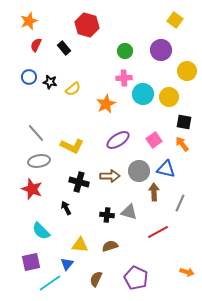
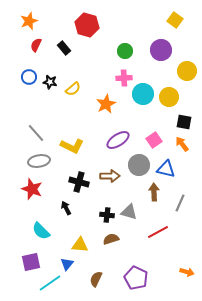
gray circle at (139, 171): moved 6 px up
brown semicircle at (110, 246): moved 1 px right, 7 px up
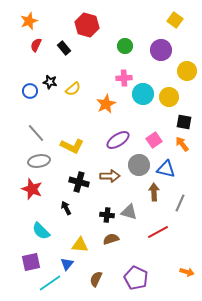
green circle at (125, 51): moved 5 px up
blue circle at (29, 77): moved 1 px right, 14 px down
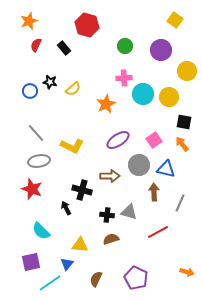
black cross at (79, 182): moved 3 px right, 8 px down
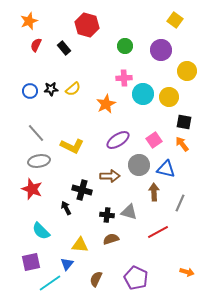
black star at (50, 82): moved 1 px right, 7 px down; rotated 16 degrees counterclockwise
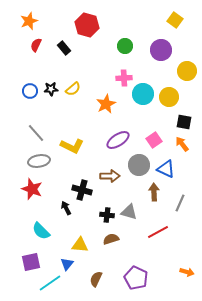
blue triangle at (166, 169): rotated 12 degrees clockwise
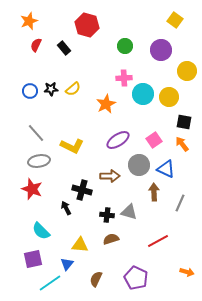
red line at (158, 232): moved 9 px down
purple square at (31, 262): moved 2 px right, 3 px up
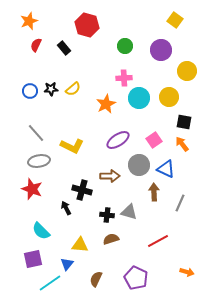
cyan circle at (143, 94): moved 4 px left, 4 px down
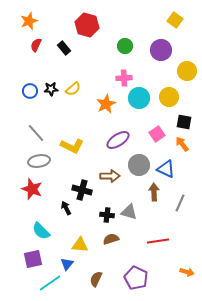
pink square at (154, 140): moved 3 px right, 6 px up
red line at (158, 241): rotated 20 degrees clockwise
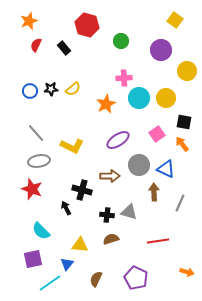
green circle at (125, 46): moved 4 px left, 5 px up
yellow circle at (169, 97): moved 3 px left, 1 px down
